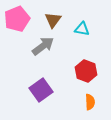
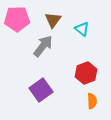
pink pentagon: rotated 20 degrees clockwise
cyan triangle: rotated 28 degrees clockwise
gray arrow: rotated 15 degrees counterclockwise
red hexagon: moved 2 px down; rotated 20 degrees clockwise
orange semicircle: moved 2 px right, 1 px up
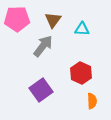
cyan triangle: rotated 35 degrees counterclockwise
red hexagon: moved 5 px left; rotated 15 degrees counterclockwise
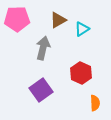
brown triangle: moved 5 px right; rotated 24 degrees clockwise
cyan triangle: rotated 35 degrees counterclockwise
gray arrow: moved 2 px down; rotated 25 degrees counterclockwise
orange semicircle: moved 3 px right, 2 px down
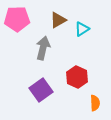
red hexagon: moved 4 px left, 4 px down
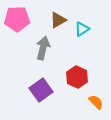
orange semicircle: moved 1 px right, 1 px up; rotated 42 degrees counterclockwise
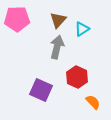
brown triangle: rotated 18 degrees counterclockwise
gray arrow: moved 14 px right, 1 px up
purple square: rotated 30 degrees counterclockwise
orange semicircle: moved 3 px left
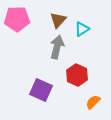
red hexagon: moved 2 px up
orange semicircle: rotated 91 degrees counterclockwise
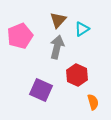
pink pentagon: moved 3 px right, 17 px down; rotated 20 degrees counterclockwise
orange semicircle: rotated 119 degrees clockwise
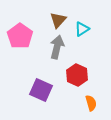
pink pentagon: rotated 15 degrees counterclockwise
orange semicircle: moved 2 px left, 1 px down
